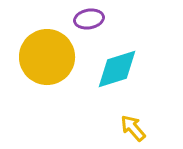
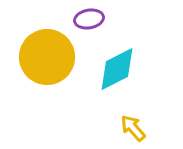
cyan diamond: rotated 9 degrees counterclockwise
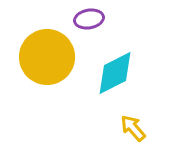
cyan diamond: moved 2 px left, 4 px down
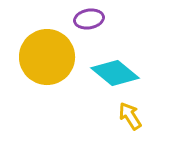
cyan diamond: rotated 66 degrees clockwise
yellow arrow: moved 3 px left, 12 px up; rotated 8 degrees clockwise
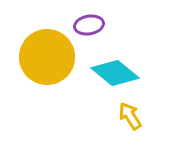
purple ellipse: moved 6 px down
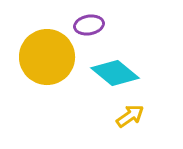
yellow arrow: rotated 88 degrees clockwise
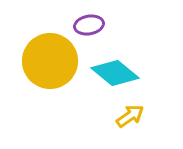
yellow circle: moved 3 px right, 4 px down
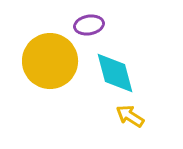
cyan diamond: rotated 36 degrees clockwise
yellow arrow: rotated 112 degrees counterclockwise
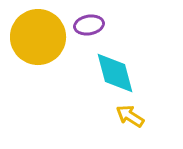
yellow circle: moved 12 px left, 24 px up
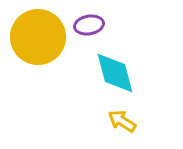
yellow arrow: moved 8 px left, 5 px down
